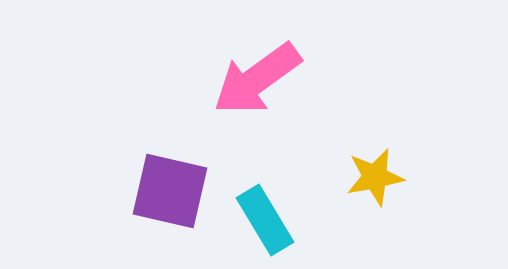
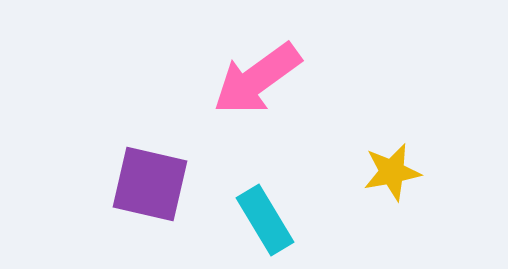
yellow star: moved 17 px right, 5 px up
purple square: moved 20 px left, 7 px up
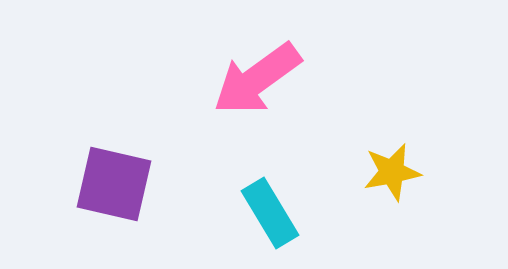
purple square: moved 36 px left
cyan rectangle: moved 5 px right, 7 px up
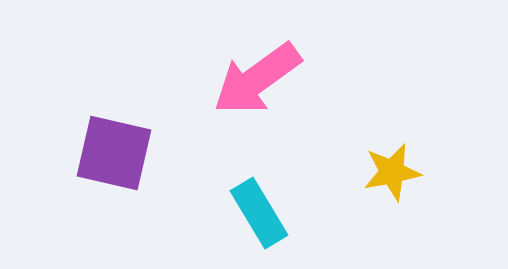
purple square: moved 31 px up
cyan rectangle: moved 11 px left
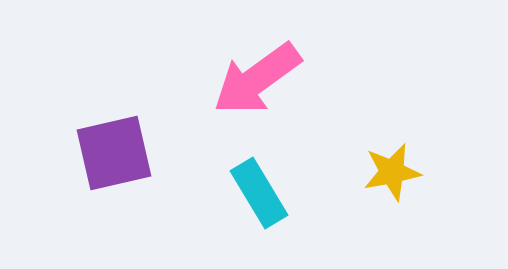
purple square: rotated 26 degrees counterclockwise
cyan rectangle: moved 20 px up
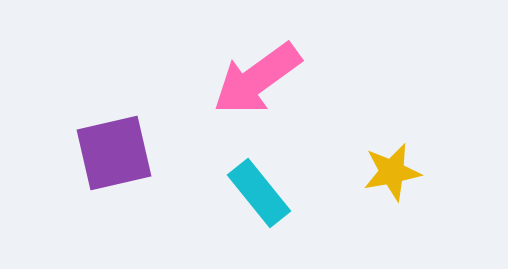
cyan rectangle: rotated 8 degrees counterclockwise
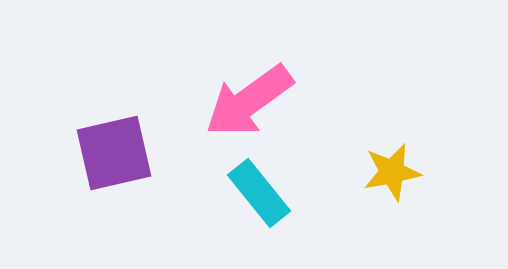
pink arrow: moved 8 px left, 22 px down
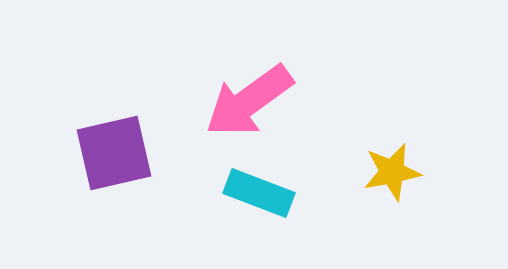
cyan rectangle: rotated 30 degrees counterclockwise
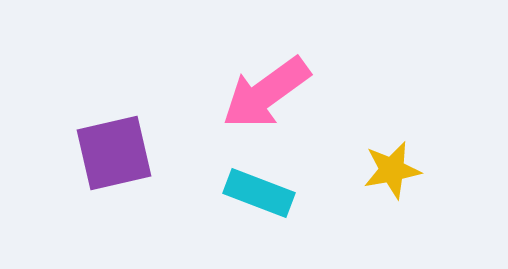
pink arrow: moved 17 px right, 8 px up
yellow star: moved 2 px up
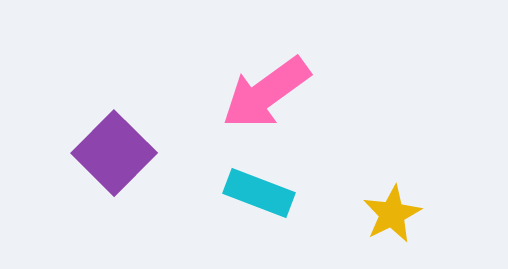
purple square: rotated 32 degrees counterclockwise
yellow star: moved 44 px down; rotated 16 degrees counterclockwise
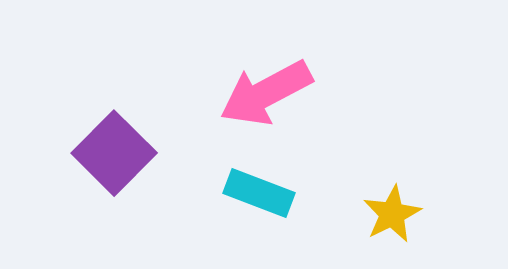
pink arrow: rotated 8 degrees clockwise
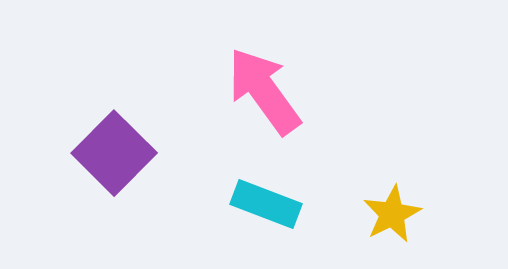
pink arrow: moved 2 px left, 2 px up; rotated 82 degrees clockwise
cyan rectangle: moved 7 px right, 11 px down
